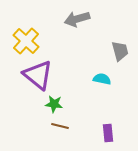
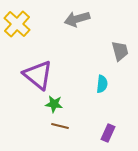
yellow cross: moved 9 px left, 17 px up
cyan semicircle: moved 5 px down; rotated 84 degrees clockwise
purple rectangle: rotated 30 degrees clockwise
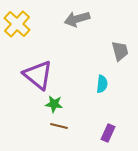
brown line: moved 1 px left
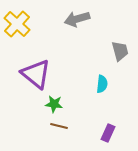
purple triangle: moved 2 px left, 1 px up
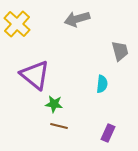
purple triangle: moved 1 px left, 1 px down
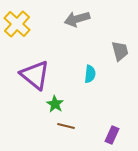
cyan semicircle: moved 12 px left, 10 px up
green star: moved 1 px right; rotated 24 degrees clockwise
brown line: moved 7 px right
purple rectangle: moved 4 px right, 2 px down
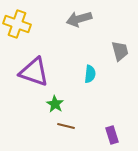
gray arrow: moved 2 px right
yellow cross: rotated 24 degrees counterclockwise
purple triangle: moved 1 px left, 3 px up; rotated 20 degrees counterclockwise
purple rectangle: rotated 42 degrees counterclockwise
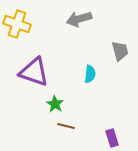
purple rectangle: moved 3 px down
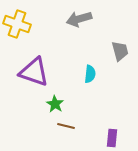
purple rectangle: rotated 24 degrees clockwise
